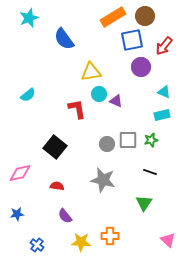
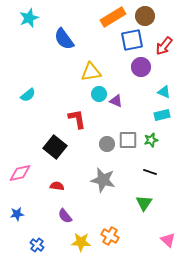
red L-shape: moved 10 px down
orange cross: rotated 30 degrees clockwise
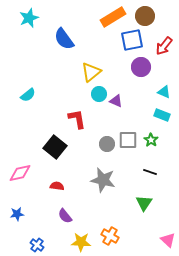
yellow triangle: rotated 30 degrees counterclockwise
cyan rectangle: rotated 35 degrees clockwise
green star: rotated 24 degrees counterclockwise
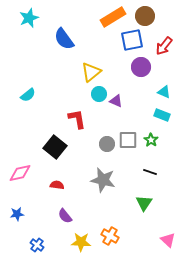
red semicircle: moved 1 px up
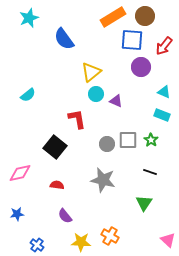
blue square: rotated 15 degrees clockwise
cyan circle: moved 3 px left
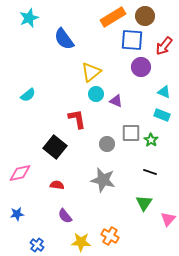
gray square: moved 3 px right, 7 px up
pink triangle: moved 21 px up; rotated 28 degrees clockwise
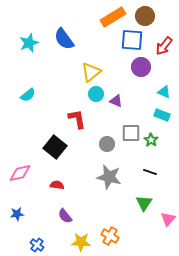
cyan star: moved 25 px down
gray star: moved 6 px right, 3 px up
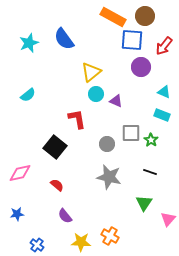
orange rectangle: rotated 60 degrees clockwise
red semicircle: rotated 32 degrees clockwise
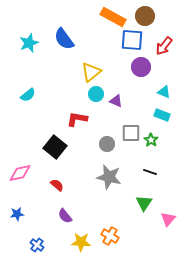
red L-shape: rotated 70 degrees counterclockwise
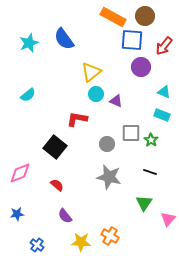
pink diamond: rotated 10 degrees counterclockwise
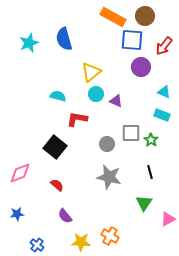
blue semicircle: rotated 20 degrees clockwise
cyan semicircle: moved 30 px right, 1 px down; rotated 126 degrees counterclockwise
black line: rotated 56 degrees clockwise
pink triangle: rotated 21 degrees clockwise
